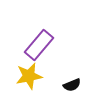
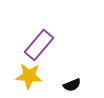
yellow star: rotated 16 degrees clockwise
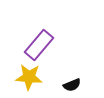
yellow star: moved 1 px down
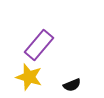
yellow star: rotated 12 degrees clockwise
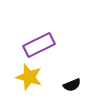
purple rectangle: rotated 24 degrees clockwise
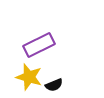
black semicircle: moved 18 px left
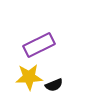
yellow star: rotated 20 degrees counterclockwise
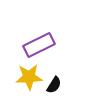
black semicircle: rotated 36 degrees counterclockwise
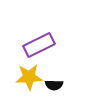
black semicircle: rotated 60 degrees clockwise
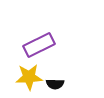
black semicircle: moved 1 px right, 1 px up
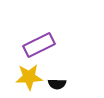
black semicircle: moved 2 px right
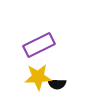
yellow star: moved 9 px right
